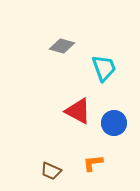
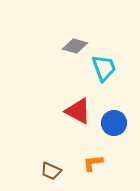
gray diamond: moved 13 px right
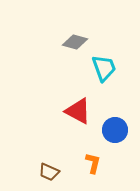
gray diamond: moved 4 px up
blue circle: moved 1 px right, 7 px down
orange L-shape: rotated 110 degrees clockwise
brown trapezoid: moved 2 px left, 1 px down
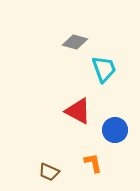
cyan trapezoid: moved 1 px down
orange L-shape: rotated 25 degrees counterclockwise
